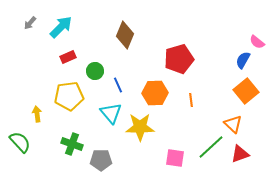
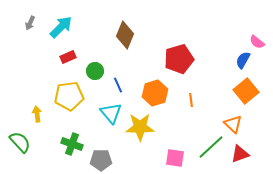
gray arrow: rotated 16 degrees counterclockwise
orange hexagon: rotated 15 degrees counterclockwise
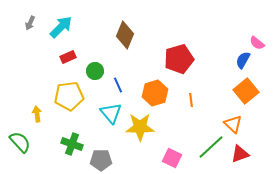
pink semicircle: moved 1 px down
pink square: moved 3 px left; rotated 18 degrees clockwise
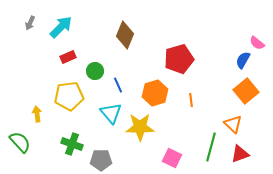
green line: rotated 32 degrees counterclockwise
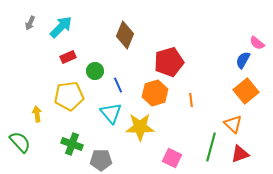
red pentagon: moved 10 px left, 3 px down
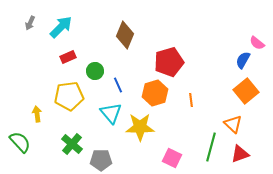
green cross: rotated 20 degrees clockwise
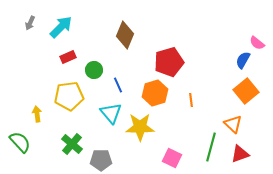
green circle: moved 1 px left, 1 px up
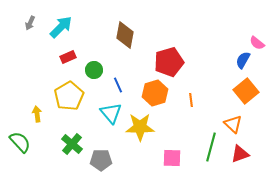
brown diamond: rotated 12 degrees counterclockwise
yellow pentagon: rotated 24 degrees counterclockwise
pink square: rotated 24 degrees counterclockwise
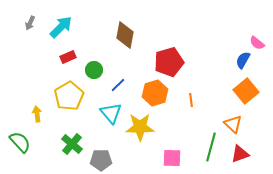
blue line: rotated 70 degrees clockwise
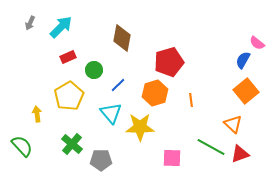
brown diamond: moved 3 px left, 3 px down
green semicircle: moved 2 px right, 4 px down
green line: rotated 76 degrees counterclockwise
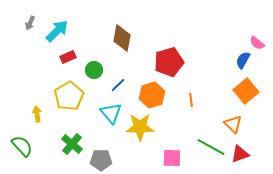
cyan arrow: moved 4 px left, 4 px down
orange hexagon: moved 3 px left, 2 px down
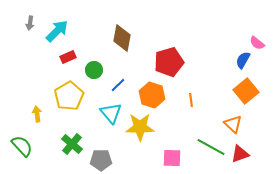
gray arrow: rotated 16 degrees counterclockwise
orange hexagon: rotated 25 degrees counterclockwise
